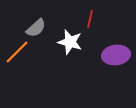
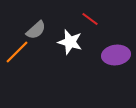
red line: rotated 66 degrees counterclockwise
gray semicircle: moved 2 px down
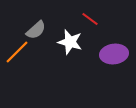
purple ellipse: moved 2 px left, 1 px up
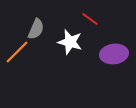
gray semicircle: moved 1 px up; rotated 25 degrees counterclockwise
